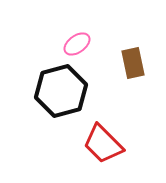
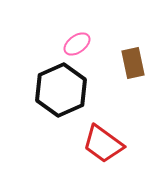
black hexagon: moved 1 px up; rotated 9 degrees counterclockwise
red trapezoid: rotated 9 degrees counterclockwise
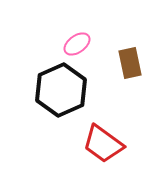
brown rectangle: moved 3 px left
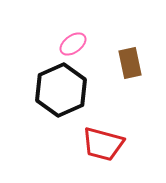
pink ellipse: moved 4 px left
red trapezoid: rotated 21 degrees counterclockwise
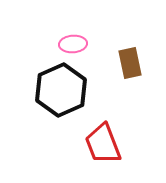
pink ellipse: rotated 32 degrees clockwise
red trapezoid: rotated 54 degrees clockwise
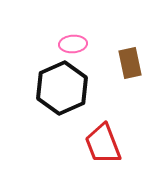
black hexagon: moved 1 px right, 2 px up
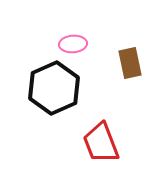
black hexagon: moved 8 px left
red trapezoid: moved 2 px left, 1 px up
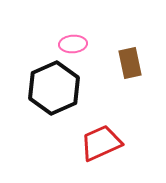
red trapezoid: rotated 87 degrees clockwise
